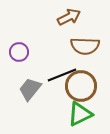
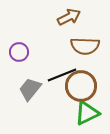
green triangle: moved 7 px right, 1 px up
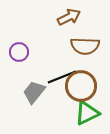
black line: moved 2 px down
gray trapezoid: moved 4 px right, 3 px down
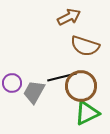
brown semicircle: rotated 16 degrees clockwise
purple circle: moved 7 px left, 31 px down
black line: rotated 8 degrees clockwise
gray trapezoid: rotated 10 degrees counterclockwise
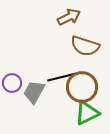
brown circle: moved 1 px right, 1 px down
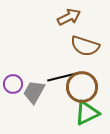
purple circle: moved 1 px right, 1 px down
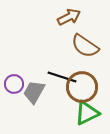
brown semicircle: rotated 16 degrees clockwise
black line: rotated 32 degrees clockwise
purple circle: moved 1 px right
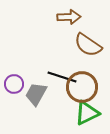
brown arrow: rotated 25 degrees clockwise
brown semicircle: moved 3 px right, 1 px up
gray trapezoid: moved 2 px right, 2 px down
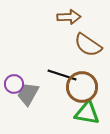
black line: moved 2 px up
gray trapezoid: moved 8 px left
green triangle: rotated 36 degrees clockwise
